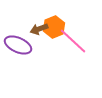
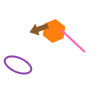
orange hexagon: moved 4 px down
purple ellipse: moved 20 px down
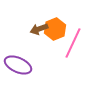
orange hexagon: moved 1 px right, 2 px up
pink line: moved 2 px down; rotated 72 degrees clockwise
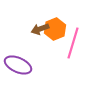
brown arrow: moved 1 px right
pink line: rotated 8 degrees counterclockwise
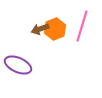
pink line: moved 9 px right, 17 px up
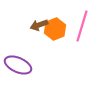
brown arrow: moved 1 px left, 4 px up
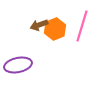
purple ellipse: rotated 36 degrees counterclockwise
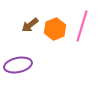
brown arrow: moved 9 px left; rotated 18 degrees counterclockwise
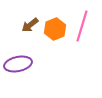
purple ellipse: moved 1 px up
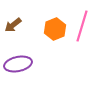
brown arrow: moved 17 px left
